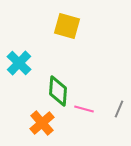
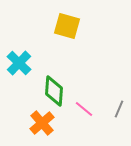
green diamond: moved 4 px left
pink line: rotated 24 degrees clockwise
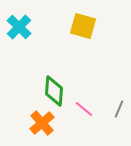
yellow square: moved 16 px right
cyan cross: moved 36 px up
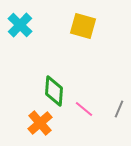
cyan cross: moved 1 px right, 2 px up
orange cross: moved 2 px left
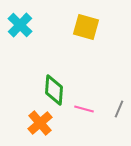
yellow square: moved 3 px right, 1 px down
green diamond: moved 1 px up
pink line: rotated 24 degrees counterclockwise
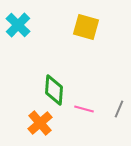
cyan cross: moved 2 px left
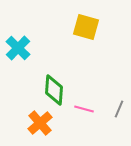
cyan cross: moved 23 px down
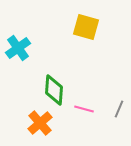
cyan cross: rotated 10 degrees clockwise
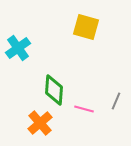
gray line: moved 3 px left, 8 px up
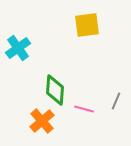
yellow square: moved 1 px right, 2 px up; rotated 24 degrees counterclockwise
green diamond: moved 1 px right
orange cross: moved 2 px right, 2 px up
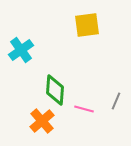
cyan cross: moved 3 px right, 2 px down
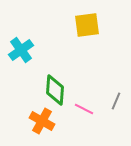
pink line: rotated 12 degrees clockwise
orange cross: rotated 20 degrees counterclockwise
